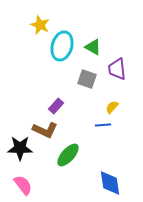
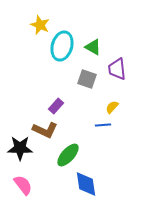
blue diamond: moved 24 px left, 1 px down
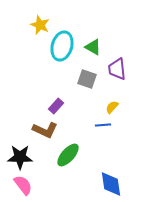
black star: moved 9 px down
blue diamond: moved 25 px right
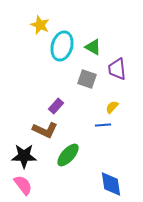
black star: moved 4 px right, 1 px up
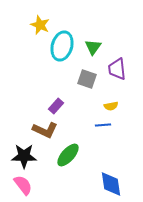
green triangle: rotated 36 degrees clockwise
yellow semicircle: moved 1 px left, 1 px up; rotated 144 degrees counterclockwise
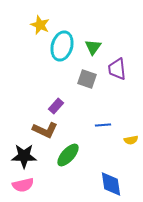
yellow semicircle: moved 20 px right, 34 px down
pink semicircle: rotated 115 degrees clockwise
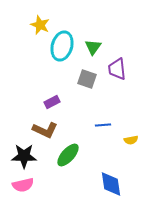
purple rectangle: moved 4 px left, 4 px up; rotated 21 degrees clockwise
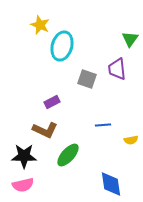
green triangle: moved 37 px right, 8 px up
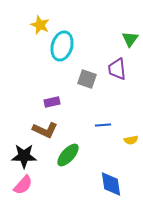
purple rectangle: rotated 14 degrees clockwise
pink semicircle: rotated 35 degrees counterclockwise
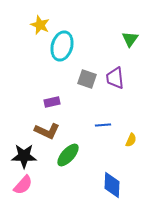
purple trapezoid: moved 2 px left, 9 px down
brown L-shape: moved 2 px right, 1 px down
yellow semicircle: rotated 56 degrees counterclockwise
blue diamond: moved 1 px right, 1 px down; rotated 12 degrees clockwise
